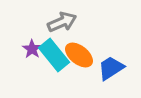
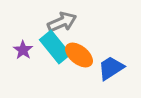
purple star: moved 9 px left, 1 px down
cyan rectangle: moved 1 px right, 8 px up
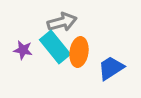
gray arrow: rotated 8 degrees clockwise
purple star: rotated 24 degrees counterclockwise
orange ellipse: moved 3 px up; rotated 60 degrees clockwise
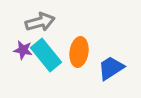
gray arrow: moved 22 px left
cyan rectangle: moved 9 px left, 8 px down
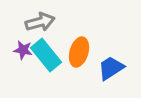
orange ellipse: rotated 8 degrees clockwise
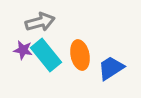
orange ellipse: moved 1 px right, 3 px down; rotated 28 degrees counterclockwise
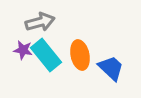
blue trapezoid: rotated 76 degrees clockwise
